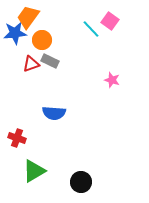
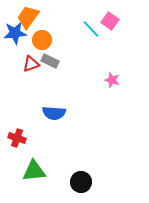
green triangle: rotated 25 degrees clockwise
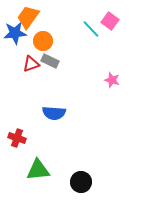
orange circle: moved 1 px right, 1 px down
green triangle: moved 4 px right, 1 px up
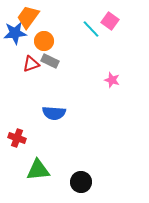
orange circle: moved 1 px right
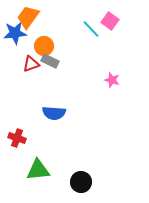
orange circle: moved 5 px down
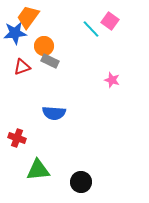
red triangle: moved 9 px left, 3 px down
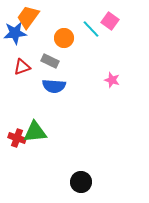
orange circle: moved 20 px right, 8 px up
blue semicircle: moved 27 px up
green triangle: moved 3 px left, 38 px up
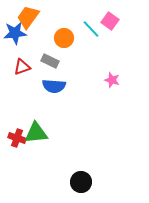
green triangle: moved 1 px right, 1 px down
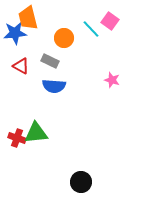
orange trapezoid: moved 1 px down; rotated 50 degrees counterclockwise
red triangle: moved 1 px left, 1 px up; rotated 48 degrees clockwise
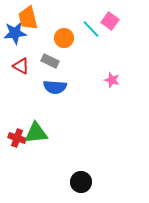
blue semicircle: moved 1 px right, 1 px down
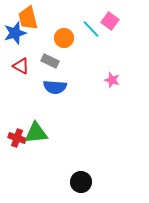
blue star: rotated 10 degrees counterclockwise
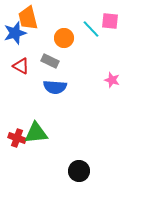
pink square: rotated 30 degrees counterclockwise
black circle: moved 2 px left, 11 px up
